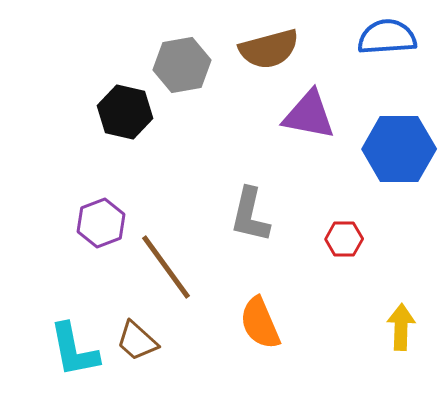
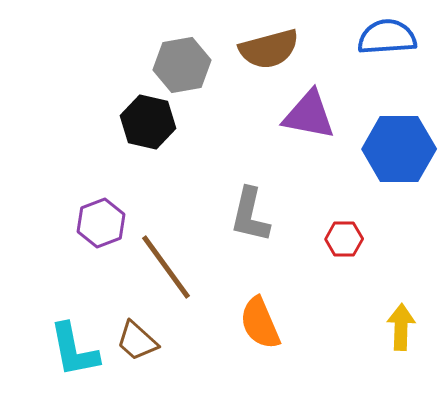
black hexagon: moved 23 px right, 10 px down
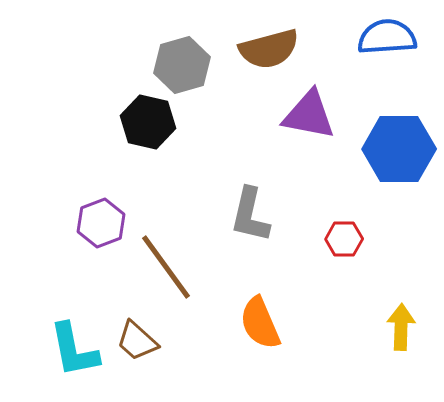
gray hexagon: rotated 6 degrees counterclockwise
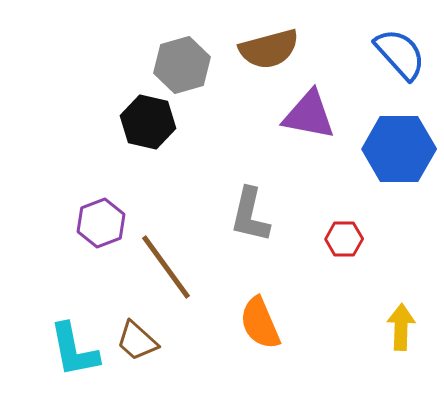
blue semicircle: moved 13 px right, 17 px down; rotated 52 degrees clockwise
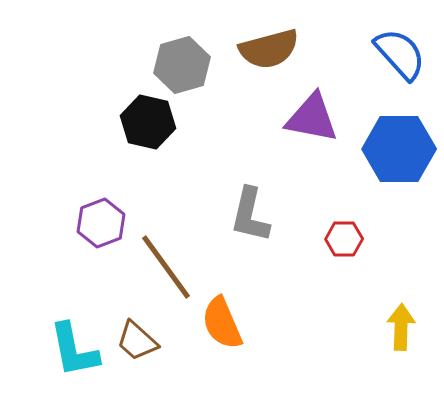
purple triangle: moved 3 px right, 3 px down
orange semicircle: moved 38 px left
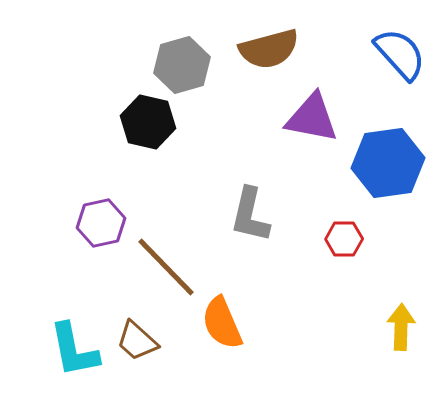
blue hexagon: moved 11 px left, 14 px down; rotated 8 degrees counterclockwise
purple hexagon: rotated 9 degrees clockwise
brown line: rotated 8 degrees counterclockwise
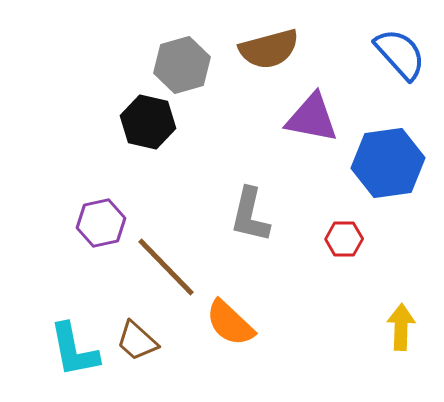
orange semicircle: moved 8 px right; rotated 24 degrees counterclockwise
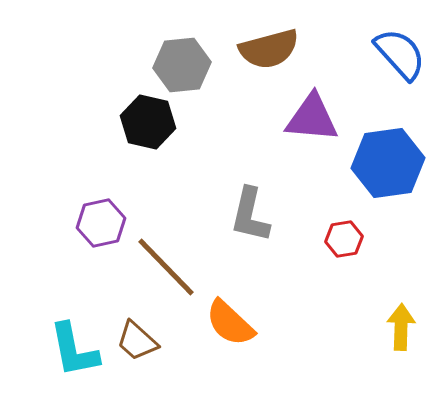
gray hexagon: rotated 10 degrees clockwise
purple triangle: rotated 6 degrees counterclockwise
red hexagon: rotated 9 degrees counterclockwise
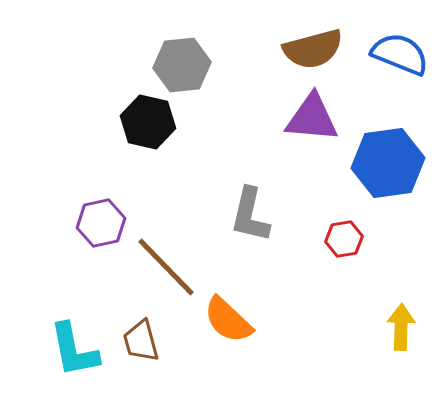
brown semicircle: moved 44 px right
blue semicircle: rotated 26 degrees counterclockwise
orange semicircle: moved 2 px left, 3 px up
brown trapezoid: moved 4 px right; rotated 33 degrees clockwise
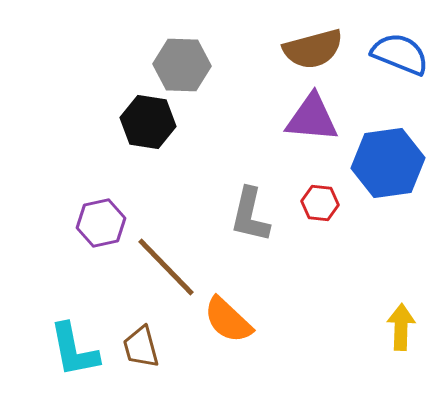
gray hexagon: rotated 8 degrees clockwise
black hexagon: rotated 4 degrees counterclockwise
red hexagon: moved 24 px left, 36 px up; rotated 15 degrees clockwise
brown trapezoid: moved 6 px down
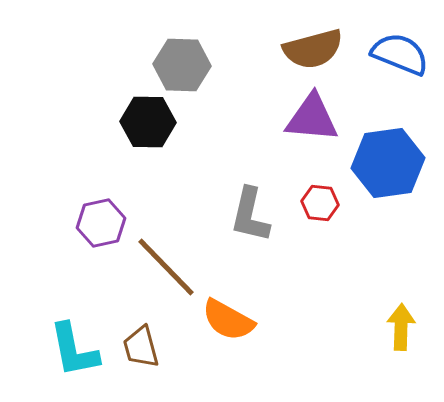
black hexagon: rotated 8 degrees counterclockwise
orange semicircle: rotated 14 degrees counterclockwise
